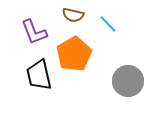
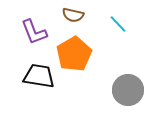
cyan line: moved 10 px right
black trapezoid: moved 1 px down; rotated 112 degrees clockwise
gray circle: moved 9 px down
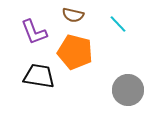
orange pentagon: moved 1 px right, 2 px up; rotated 28 degrees counterclockwise
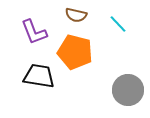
brown semicircle: moved 3 px right
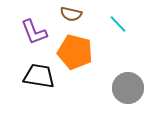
brown semicircle: moved 5 px left, 1 px up
gray circle: moved 2 px up
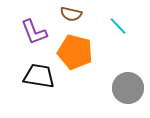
cyan line: moved 2 px down
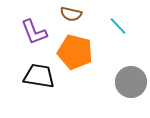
gray circle: moved 3 px right, 6 px up
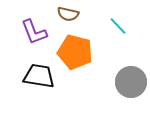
brown semicircle: moved 3 px left
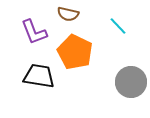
orange pentagon: rotated 12 degrees clockwise
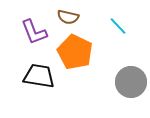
brown semicircle: moved 3 px down
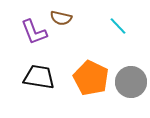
brown semicircle: moved 7 px left, 1 px down
orange pentagon: moved 16 px right, 26 px down
black trapezoid: moved 1 px down
